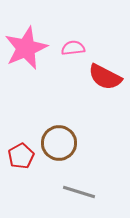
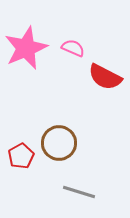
pink semicircle: rotated 30 degrees clockwise
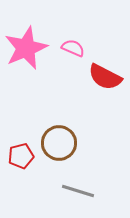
red pentagon: rotated 15 degrees clockwise
gray line: moved 1 px left, 1 px up
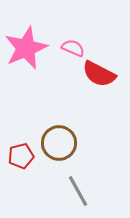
red semicircle: moved 6 px left, 3 px up
gray line: rotated 44 degrees clockwise
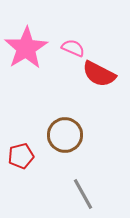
pink star: rotated 9 degrees counterclockwise
brown circle: moved 6 px right, 8 px up
gray line: moved 5 px right, 3 px down
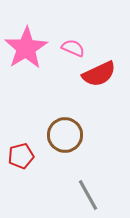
red semicircle: rotated 52 degrees counterclockwise
gray line: moved 5 px right, 1 px down
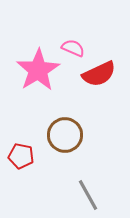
pink star: moved 12 px right, 22 px down
red pentagon: rotated 25 degrees clockwise
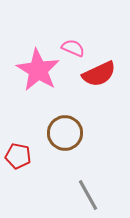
pink star: rotated 9 degrees counterclockwise
brown circle: moved 2 px up
red pentagon: moved 3 px left
